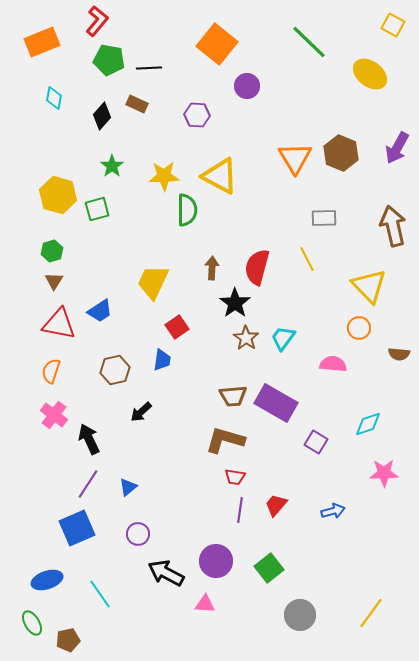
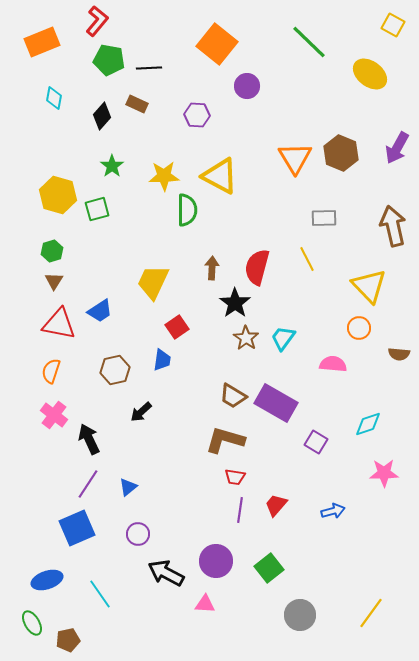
brown trapezoid at (233, 396): rotated 36 degrees clockwise
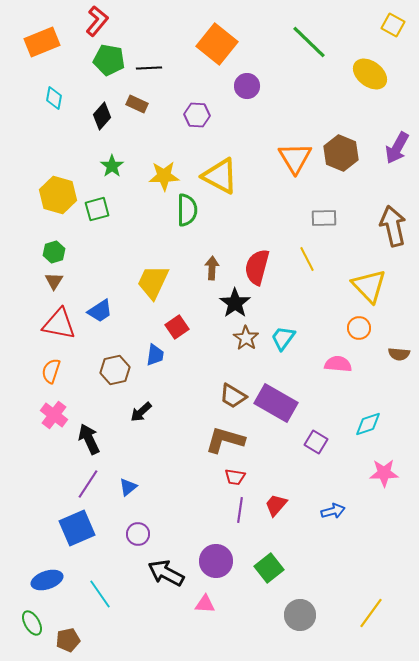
green hexagon at (52, 251): moved 2 px right, 1 px down
blue trapezoid at (162, 360): moved 7 px left, 5 px up
pink semicircle at (333, 364): moved 5 px right
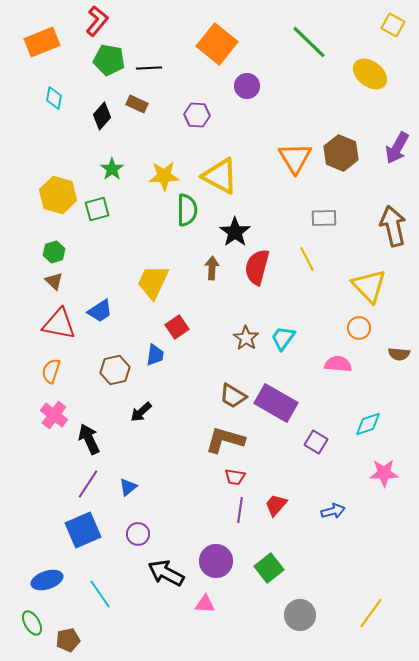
green star at (112, 166): moved 3 px down
brown triangle at (54, 281): rotated 18 degrees counterclockwise
black star at (235, 303): moved 71 px up
blue square at (77, 528): moved 6 px right, 2 px down
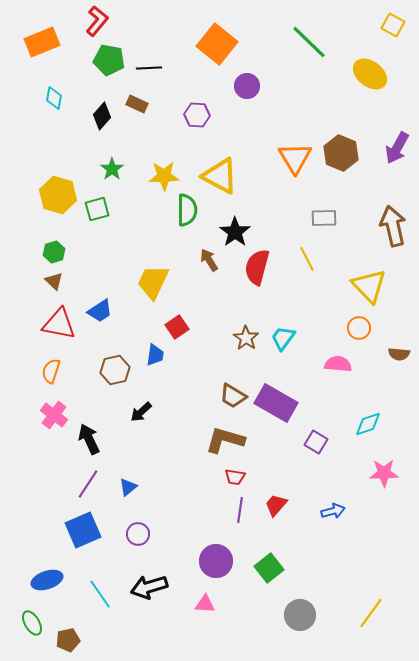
brown arrow at (212, 268): moved 3 px left, 8 px up; rotated 35 degrees counterclockwise
black arrow at (166, 573): moved 17 px left, 14 px down; rotated 45 degrees counterclockwise
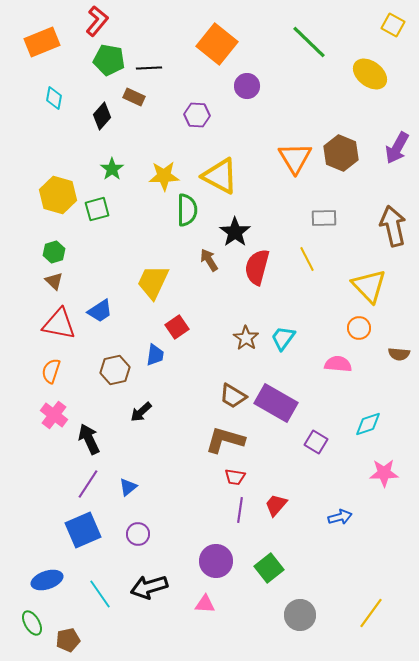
brown rectangle at (137, 104): moved 3 px left, 7 px up
blue arrow at (333, 511): moved 7 px right, 6 px down
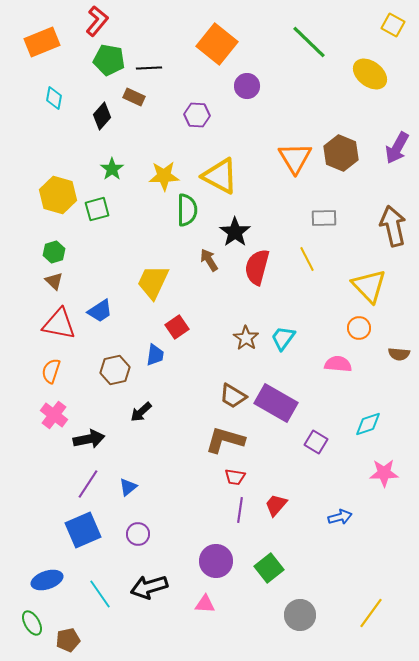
black arrow at (89, 439): rotated 104 degrees clockwise
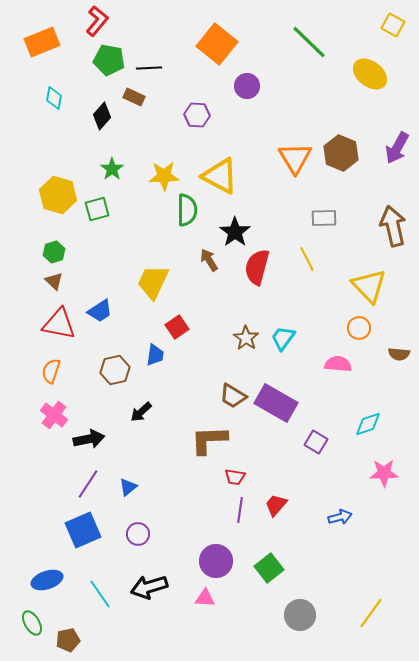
brown L-shape at (225, 440): moved 16 px left; rotated 18 degrees counterclockwise
pink triangle at (205, 604): moved 6 px up
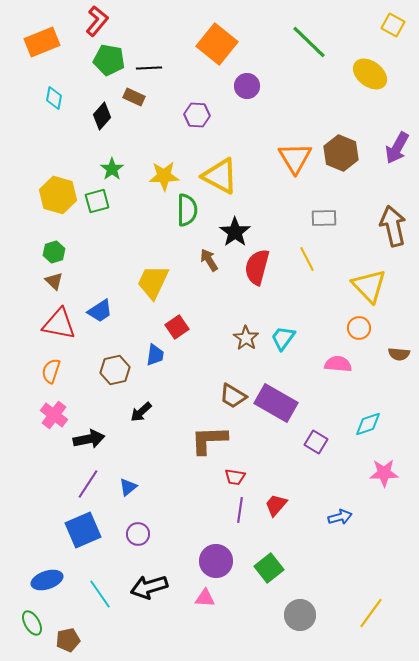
green square at (97, 209): moved 8 px up
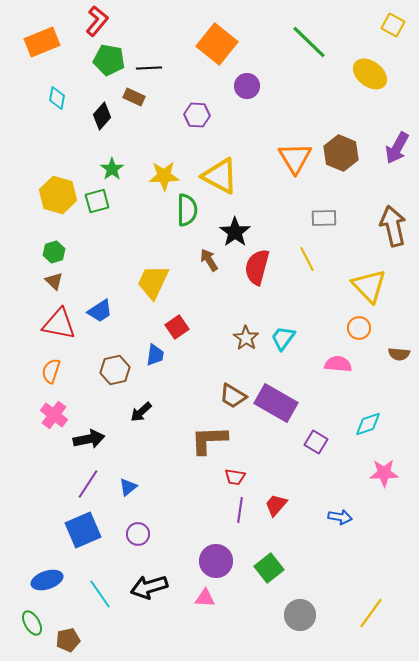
cyan diamond at (54, 98): moved 3 px right
blue arrow at (340, 517): rotated 25 degrees clockwise
